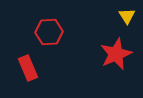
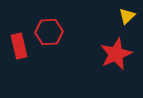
yellow triangle: rotated 18 degrees clockwise
red rectangle: moved 9 px left, 22 px up; rotated 10 degrees clockwise
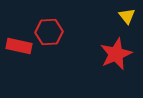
yellow triangle: rotated 24 degrees counterclockwise
red rectangle: rotated 65 degrees counterclockwise
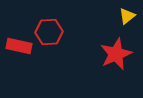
yellow triangle: rotated 30 degrees clockwise
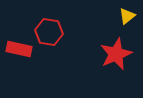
red hexagon: rotated 12 degrees clockwise
red rectangle: moved 3 px down
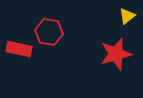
red star: rotated 8 degrees clockwise
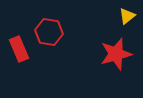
red rectangle: rotated 55 degrees clockwise
